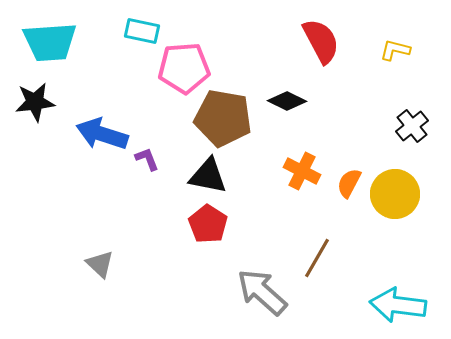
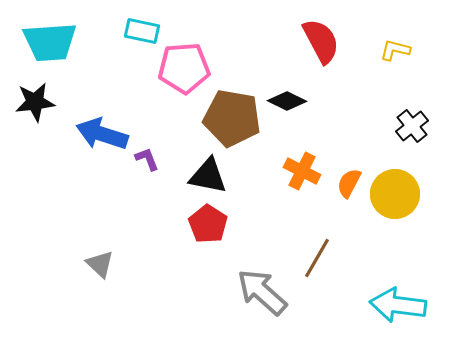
brown pentagon: moved 9 px right
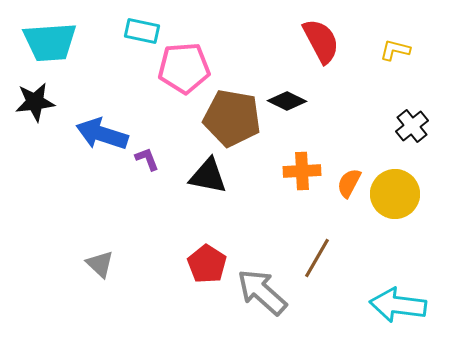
orange cross: rotated 30 degrees counterclockwise
red pentagon: moved 1 px left, 40 px down
